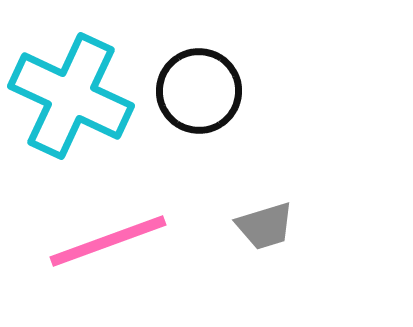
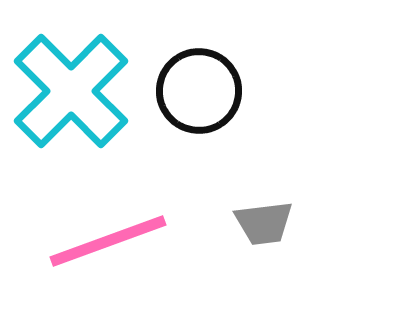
cyan cross: moved 5 px up; rotated 20 degrees clockwise
gray trapezoid: moved 1 px left, 3 px up; rotated 10 degrees clockwise
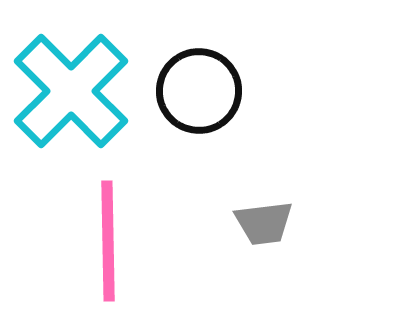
pink line: rotated 71 degrees counterclockwise
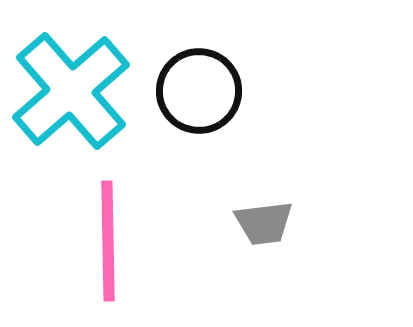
cyan cross: rotated 4 degrees clockwise
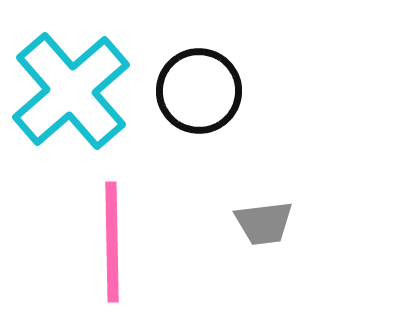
pink line: moved 4 px right, 1 px down
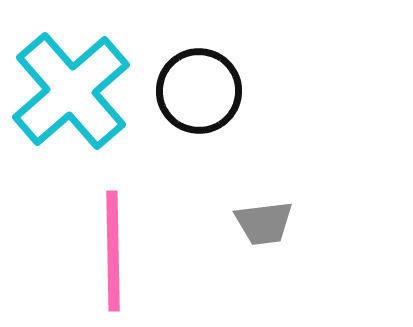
pink line: moved 1 px right, 9 px down
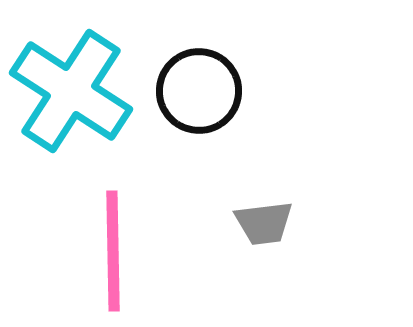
cyan cross: rotated 16 degrees counterclockwise
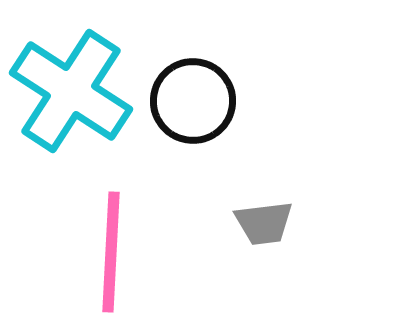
black circle: moved 6 px left, 10 px down
pink line: moved 2 px left, 1 px down; rotated 4 degrees clockwise
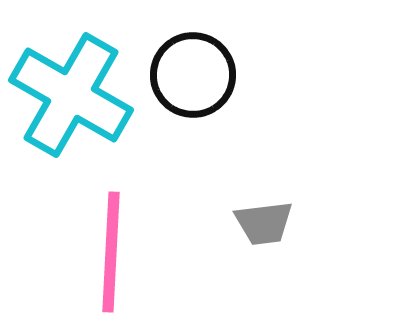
cyan cross: moved 4 px down; rotated 3 degrees counterclockwise
black circle: moved 26 px up
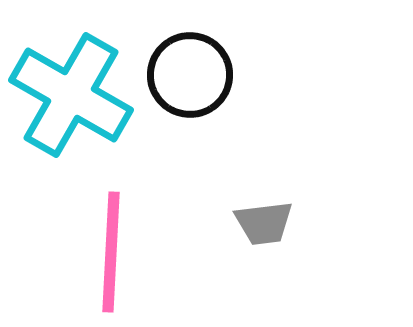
black circle: moved 3 px left
